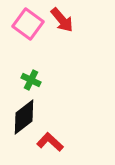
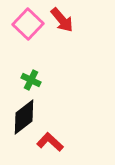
pink square: rotated 8 degrees clockwise
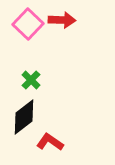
red arrow: rotated 48 degrees counterclockwise
green cross: rotated 18 degrees clockwise
red L-shape: rotated 8 degrees counterclockwise
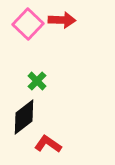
green cross: moved 6 px right, 1 px down
red L-shape: moved 2 px left, 2 px down
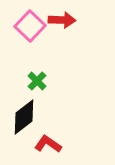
pink square: moved 2 px right, 2 px down
